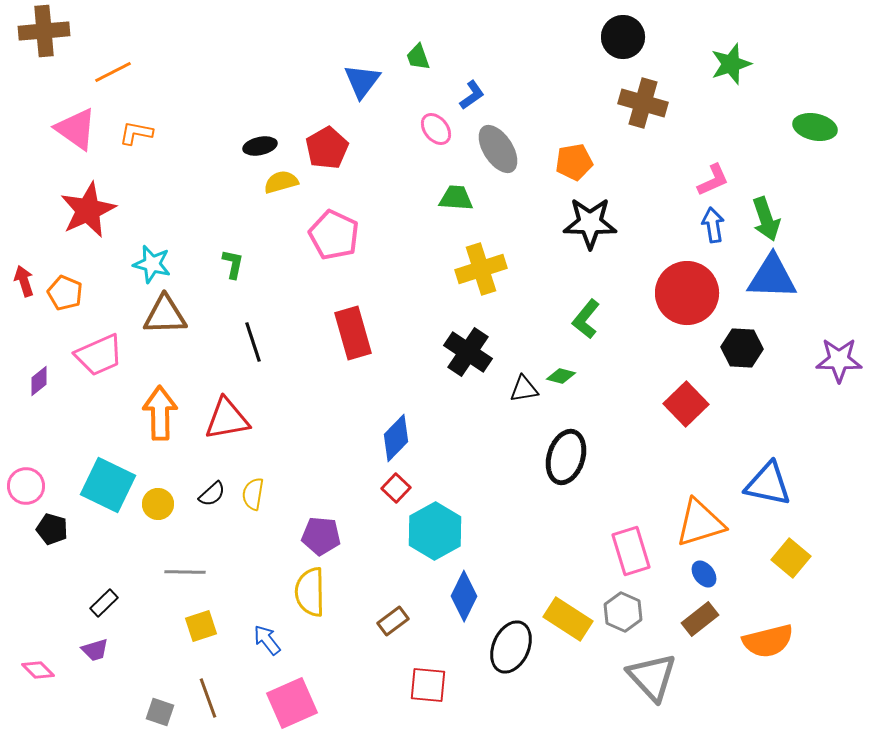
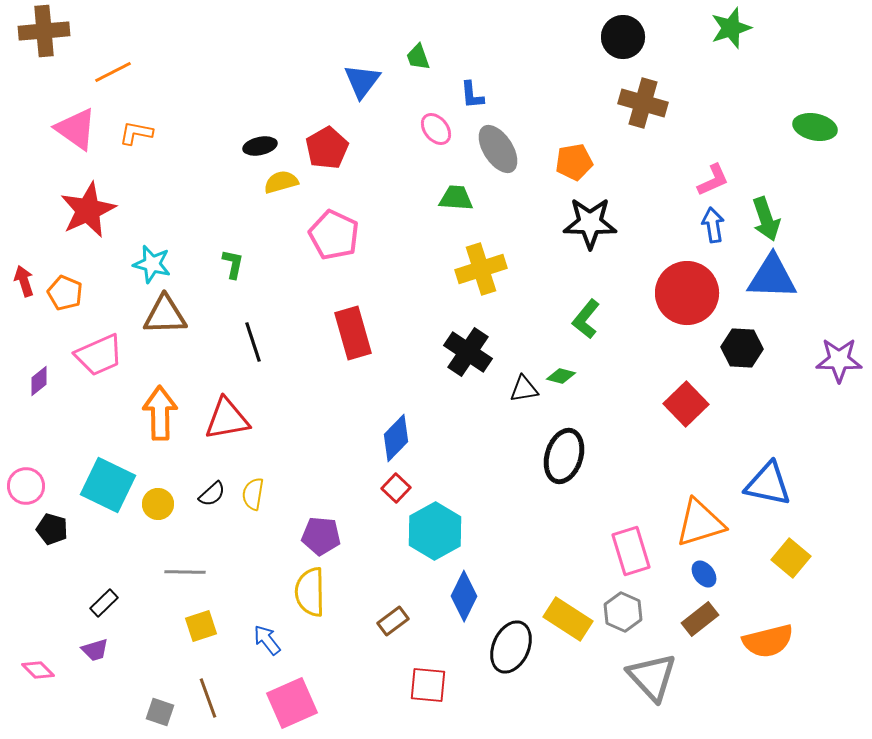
green star at (731, 64): moved 36 px up
blue L-shape at (472, 95): rotated 120 degrees clockwise
black ellipse at (566, 457): moved 2 px left, 1 px up
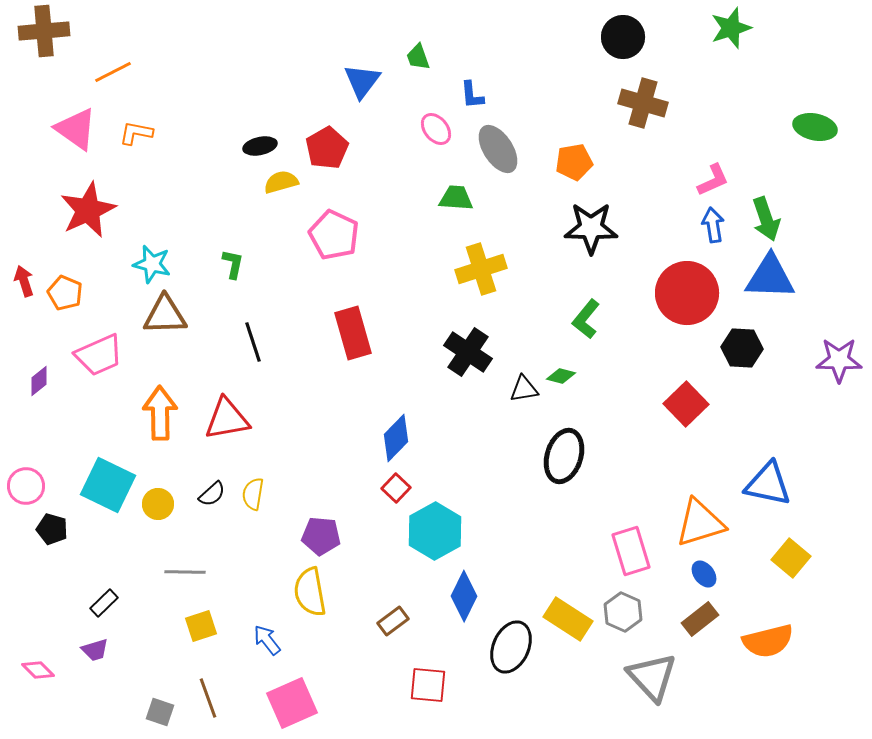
black star at (590, 223): moved 1 px right, 5 px down
blue triangle at (772, 277): moved 2 px left
yellow semicircle at (310, 592): rotated 9 degrees counterclockwise
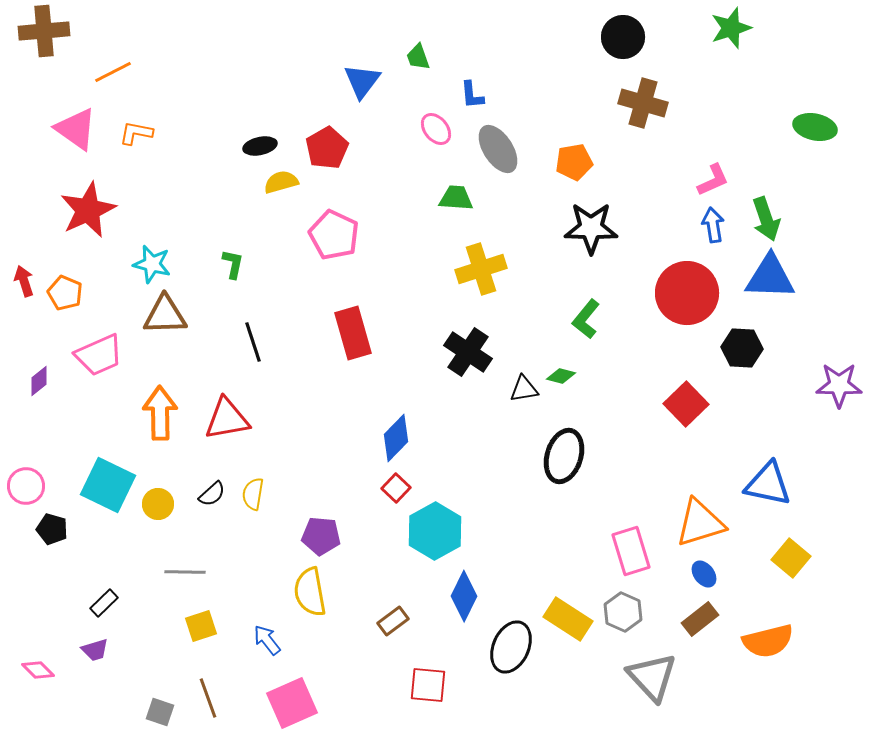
purple star at (839, 360): moved 25 px down
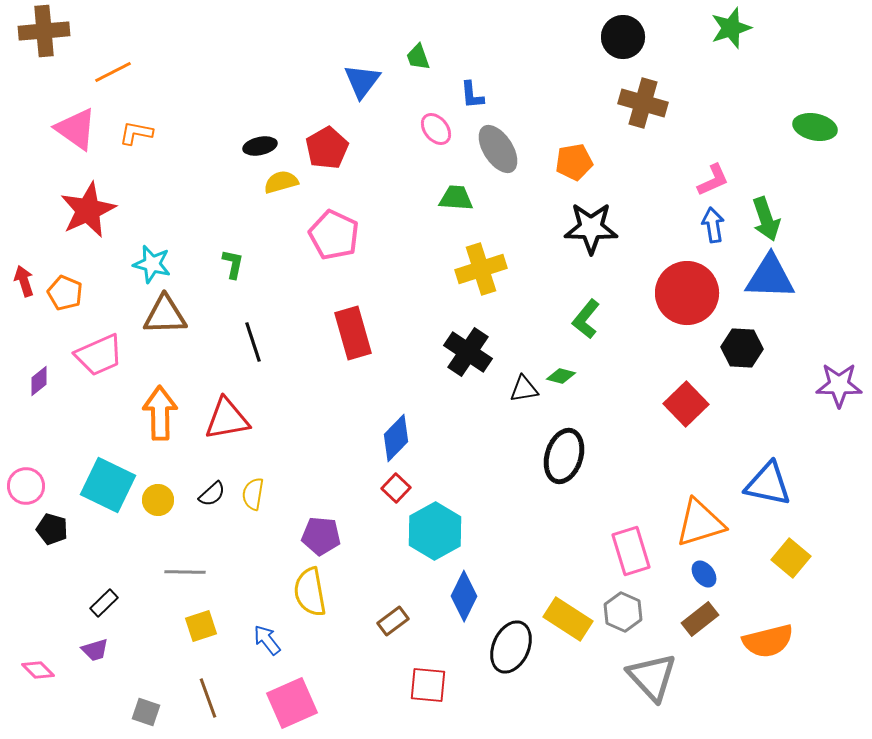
yellow circle at (158, 504): moved 4 px up
gray square at (160, 712): moved 14 px left
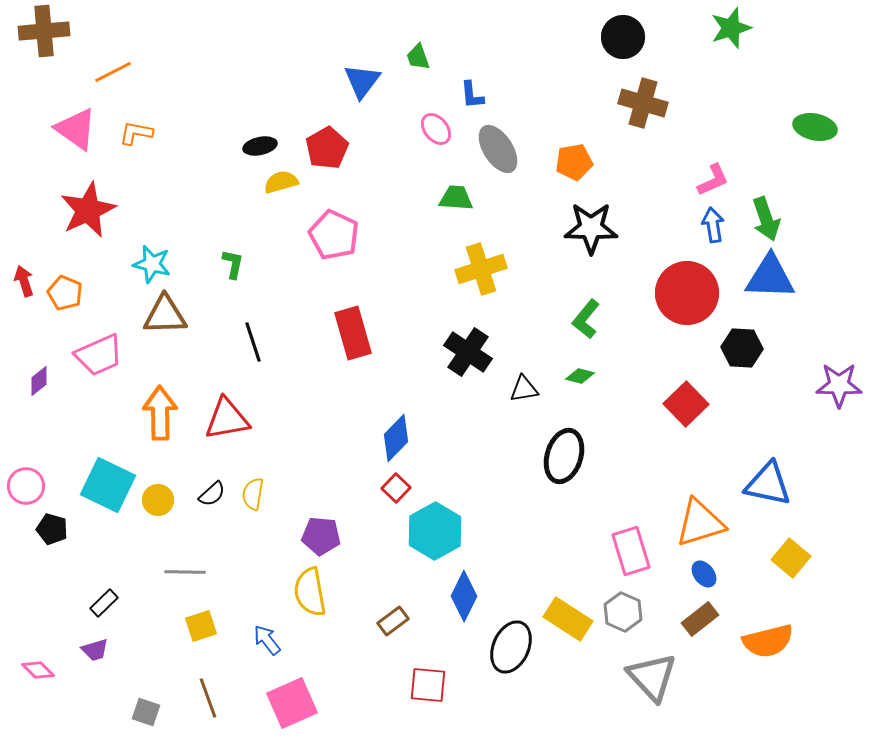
green diamond at (561, 376): moved 19 px right
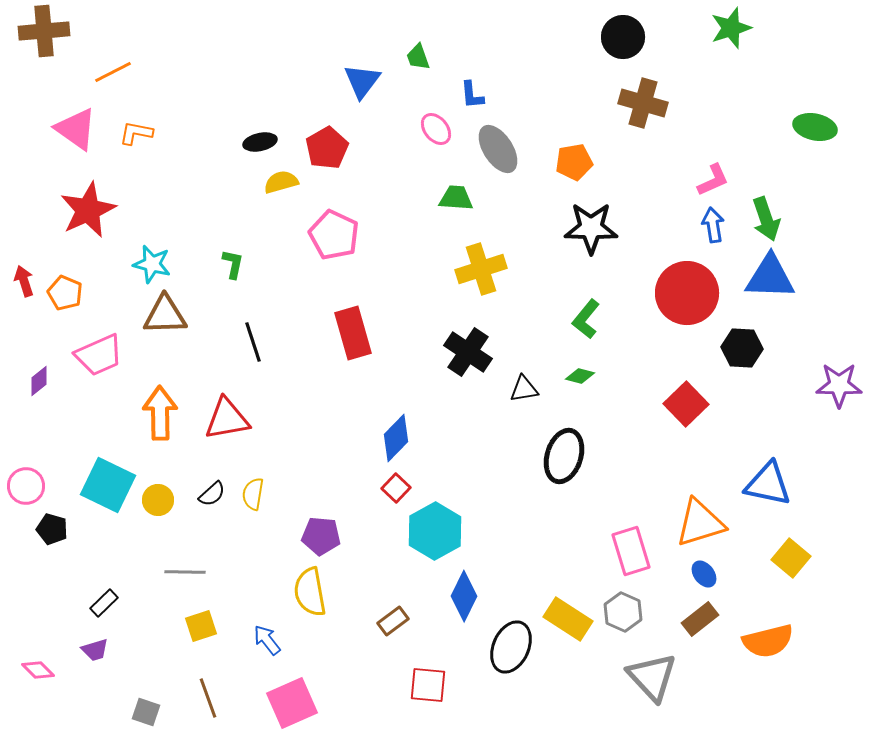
black ellipse at (260, 146): moved 4 px up
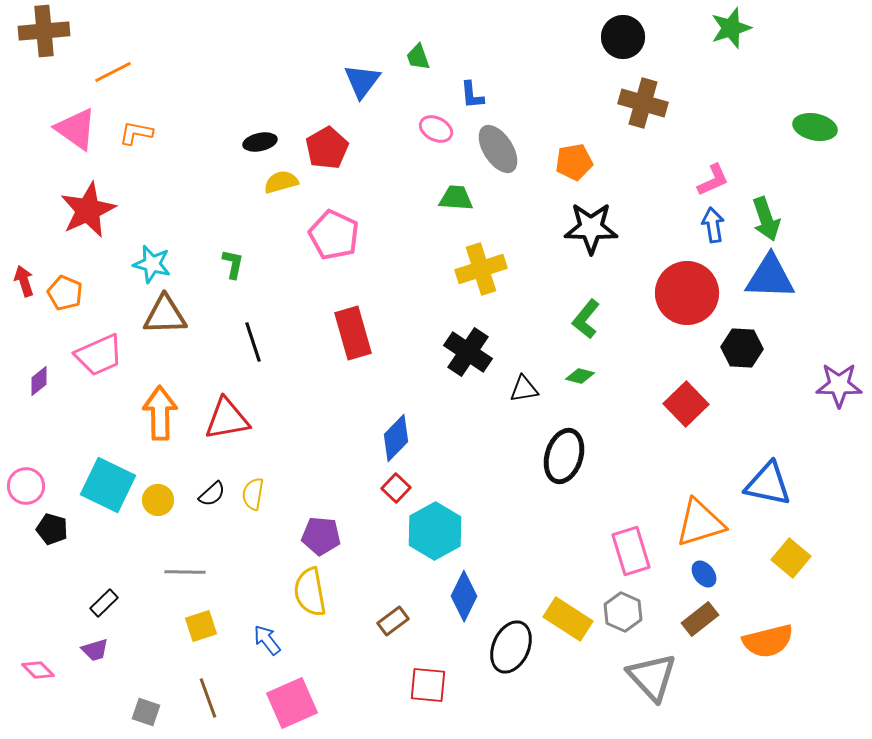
pink ellipse at (436, 129): rotated 24 degrees counterclockwise
